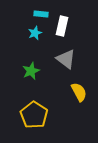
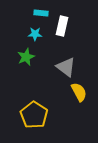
cyan rectangle: moved 1 px up
cyan star: moved 1 px down; rotated 24 degrees clockwise
gray triangle: moved 8 px down
green star: moved 5 px left, 14 px up
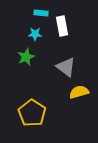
white rectangle: rotated 24 degrees counterclockwise
yellow semicircle: rotated 78 degrees counterclockwise
yellow pentagon: moved 2 px left, 2 px up
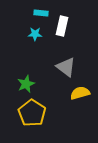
white rectangle: rotated 24 degrees clockwise
green star: moved 27 px down
yellow semicircle: moved 1 px right, 1 px down
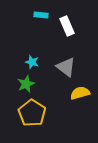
cyan rectangle: moved 2 px down
white rectangle: moved 5 px right; rotated 36 degrees counterclockwise
cyan star: moved 3 px left, 28 px down; rotated 16 degrees clockwise
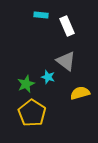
cyan star: moved 16 px right, 15 px down
gray triangle: moved 6 px up
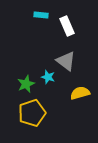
yellow pentagon: rotated 20 degrees clockwise
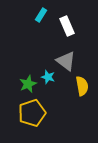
cyan rectangle: rotated 64 degrees counterclockwise
green star: moved 2 px right
yellow semicircle: moved 2 px right, 7 px up; rotated 96 degrees clockwise
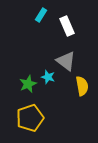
yellow pentagon: moved 2 px left, 5 px down
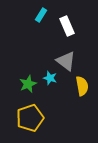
cyan star: moved 2 px right, 1 px down
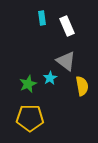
cyan rectangle: moved 1 px right, 3 px down; rotated 40 degrees counterclockwise
cyan star: rotated 24 degrees clockwise
yellow pentagon: rotated 20 degrees clockwise
